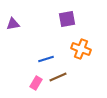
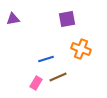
purple triangle: moved 5 px up
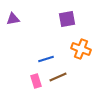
pink rectangle: moved 2 px up; rotated 48 degrees counterclockwise
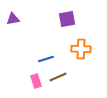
orange cross: rotated 18 degrees counterclockwise
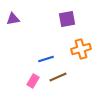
orange cross: rotated 18 degrees counterclockwise
pink rectangle: moved 3 px left; rotated 48 degrees clockwise
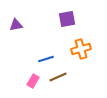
purple triangle: moved 3 px right, 6 px down
